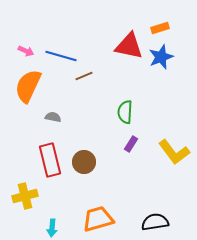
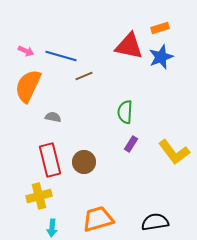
yellow cross: moved 14 px right
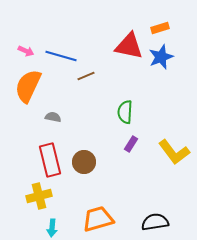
brown line: moved 2 px right
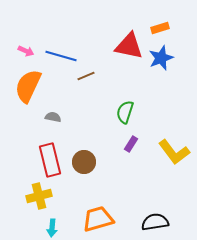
blue star: moved 1 px down
green semicircle: rotated 15 degrees clockwise
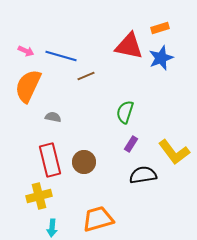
black semicircle: moved 12 px left, 47 px up
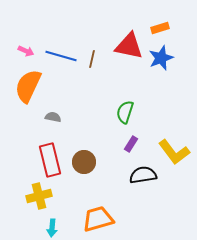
brown line: moved 6 px right, 17 px up; rotated 54 degrees counterclockwise
